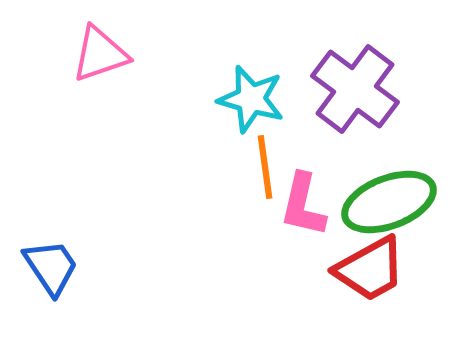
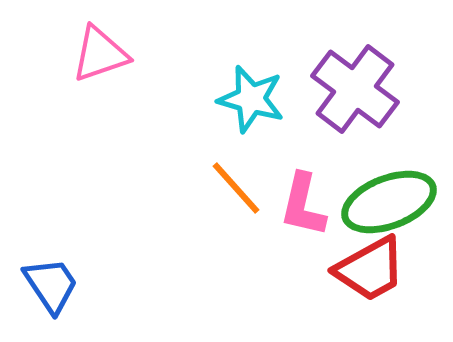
orange line: moved 29 px left, 21 px down; rotated 34 degrees counterclockwise
blue trapezoid: moved 18 px down
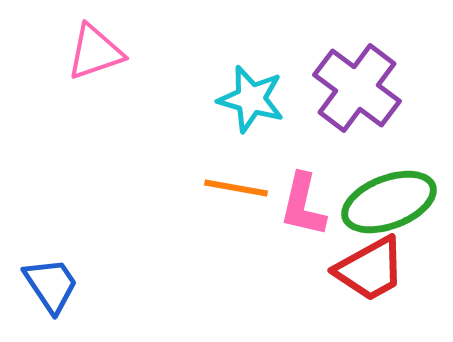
pink triangle: moved 5 px left, 2 px up
purple cross: moved 2 px right, 1 px up
orange line: rotated 38 degrees counterclockwise
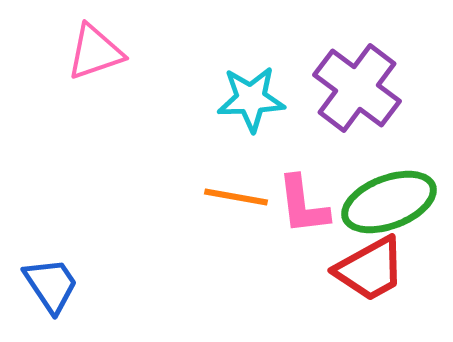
cyan star: rotated 18 degrees counterclockwise
orange line: moved 9 px down
pink L-shape: rotated 20 degrees counterclockwise
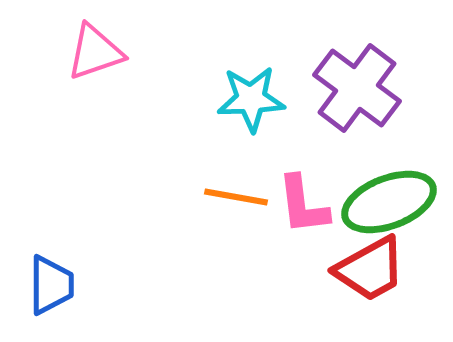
blue trapezoid: rotated 34 degrees clockwise
